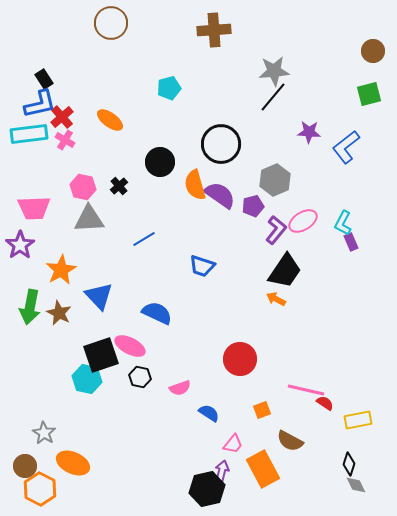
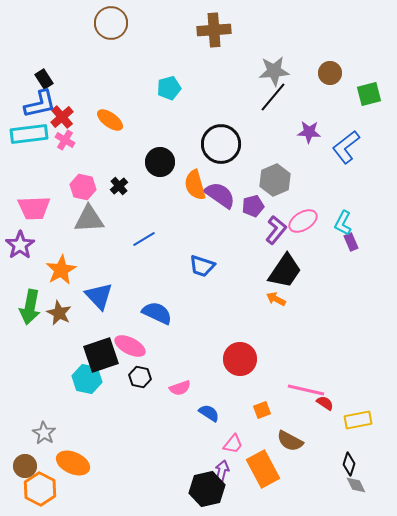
brown circle at (373, 51): moved 43 px left, 22 px down
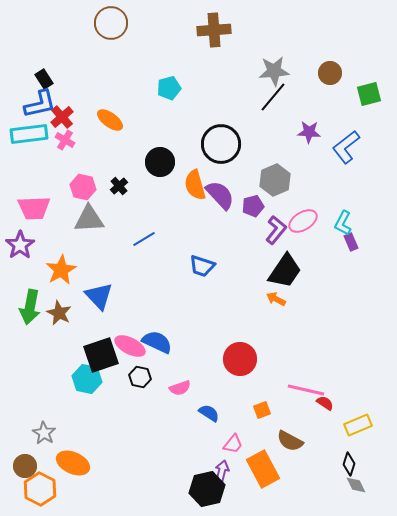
purple semicircle at (220, 195): rotated 12 degrees clockwise
blue semicircle at (157, 313): moved 29 px down
yellow rectangle at (358, 420): moved 5 px down; rotated 12 degrees counterclockwise
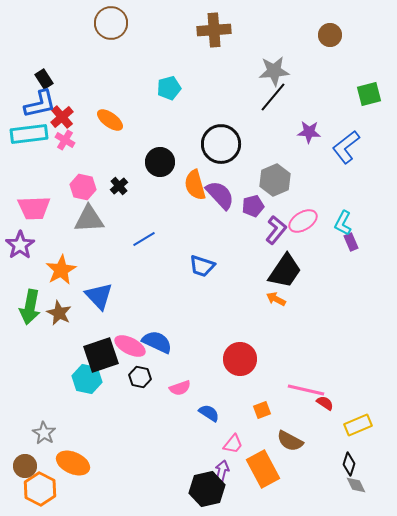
brown circle at (330, 73): moved 38 px up
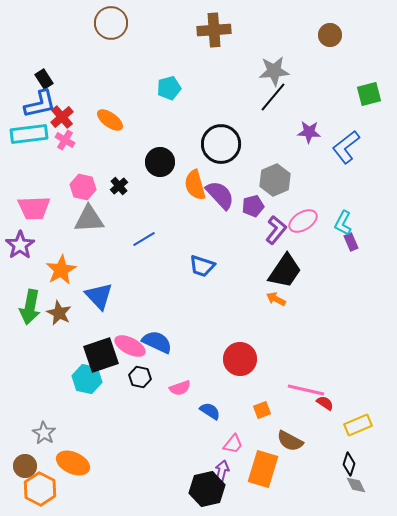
blue semicircle at (209, 413): moved 1 px right, 2 px up
orange rectangle at (263, 469): rotated 45 degrees clockwise
